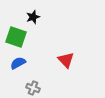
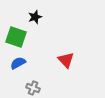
black star: moved 2 px right
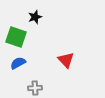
gray cross: moved 2 px right; rotated 24 degrees counterclockwise
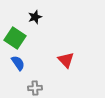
green square: moved 1 px left, 1 px down; rotated 15 degrees clockwise
blue semicircle: rotated 84 degrees clockwise
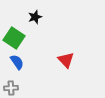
green square: moved 1 px left
blue semicircle: moved 1 px left, 1 px up
gray cross: moved 24 px left
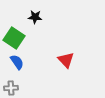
black star: rotated 24 degrees clockwise
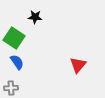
red triangle: moved 12 px right, 5 px down; rotated 24 degrees clockwise
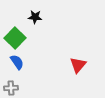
green square: moved 1 px right; rotated 10 degrees clockwise
